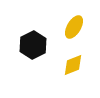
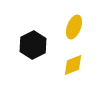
yellow ellipse: rotated 10 degrees counterclockwise
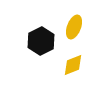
black hexagon: moved 8 px right, 4 px up
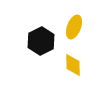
yellow diamond: rotated 70 degrees counterclockwise
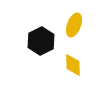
yellow ellipse: moved 2 px up
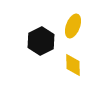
yellow ellipse: moved 1 px left, 1 px down
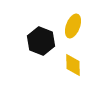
black hexagon: rotated 12 degrees counterclockwise
